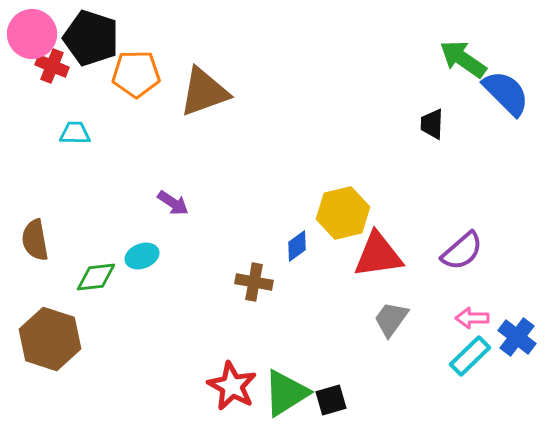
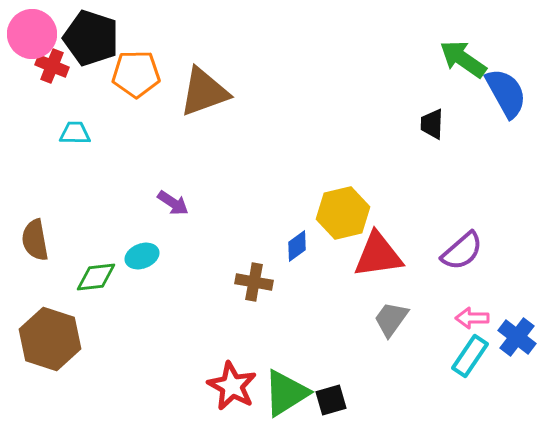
blue semicircle: rotated 16 degrees clockwise
cyan rectangle: rotated 12 degrees counterclockwise
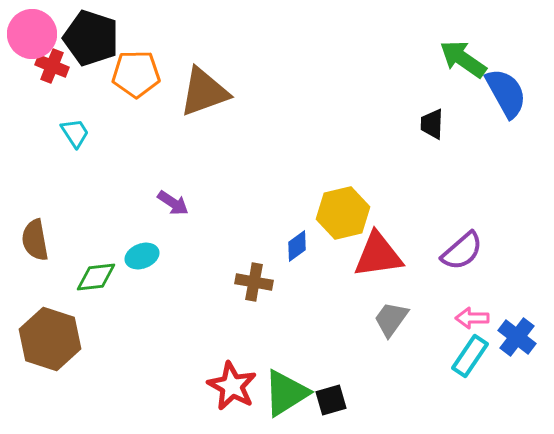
cyan trapezoid: rotated 56 degrees clockwise
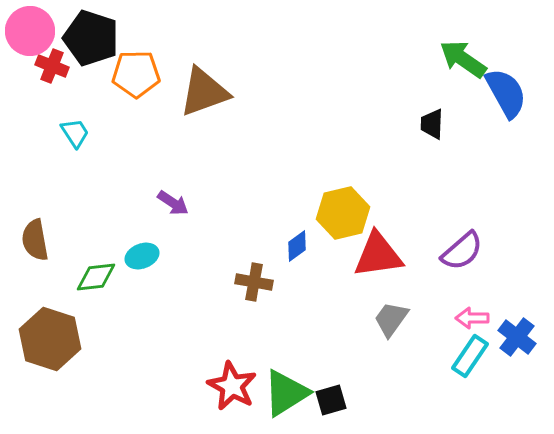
pink circle: moved 2 px left, 3 px up
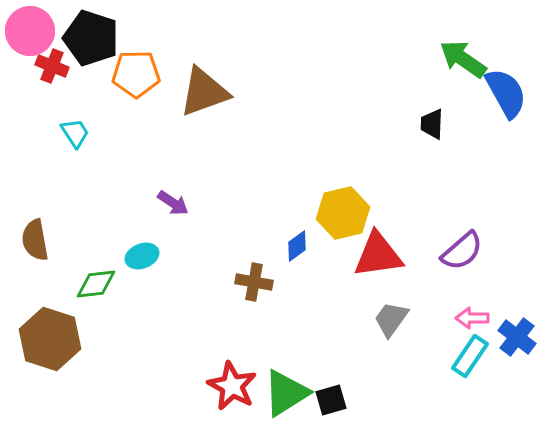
green diamond: moved 7 px down
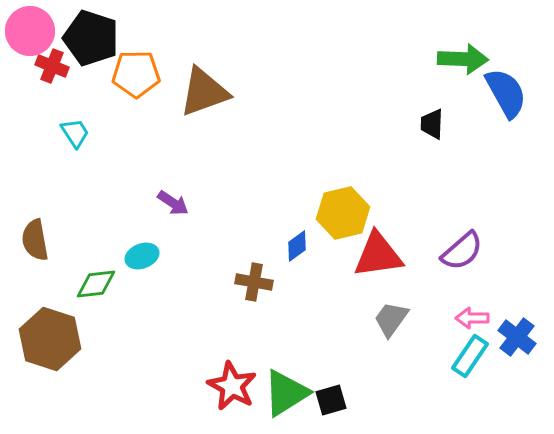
green arrow: rotated 147 degrees clockwise
